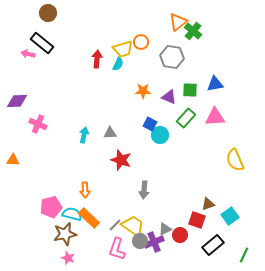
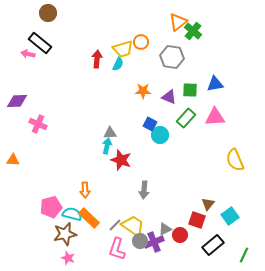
black rectangle at (42, 43): moved 2 px left
cyan arrow at (84, 135): moved 23 px right, 11 px down
brown triangle at (208, 204): rotated 32 degrees counterclockwise
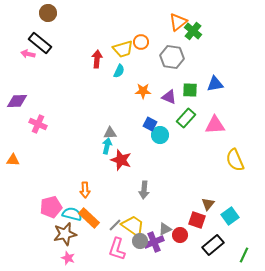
cyan semicircle at (118, 64): moved 1 px right, 7 px down
pink triangle at (215, 117): moved 8 px down
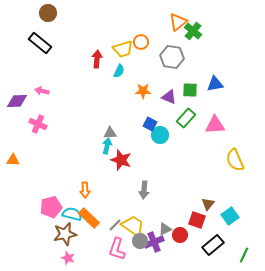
pink arrow at (28, 54): moved 14 px right, 37 px down
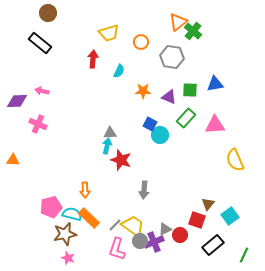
yellow trapezoid at (123, 49): moved 14 px left, 16 px up
red arrow at (97, 59): moved 4 px left
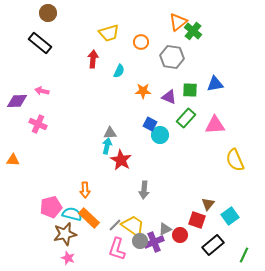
red star at (121, 160): rotated 10 degrees clockwise
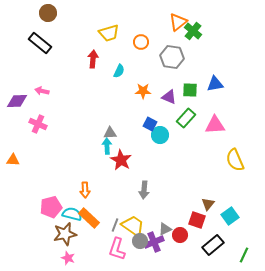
cyan arrow at (107, 146): rotated 14 degrees counterclockwise
gray line at (115, 225): rotated 24 degrees counterclockwise
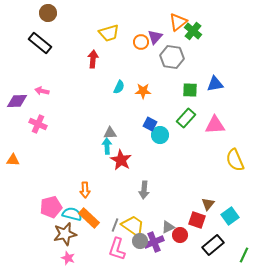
cyan semicircle at (119, 71): moved 16 px down
purple triangle at (169, 97): moved 14 px left, 60 px up; rotated 49 degrees clockwise
gray triangle at (165, 229): moved 3 px right, 2 px up
